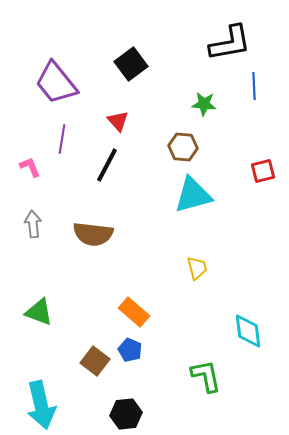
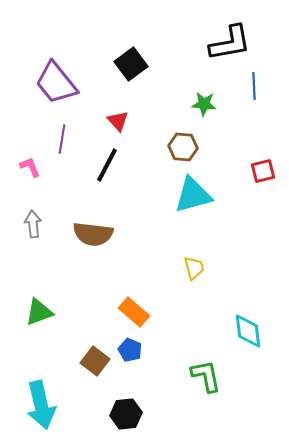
yellow trapezoid: moved 3 px left
green triangle: rotated 40 degrees counterclockwise
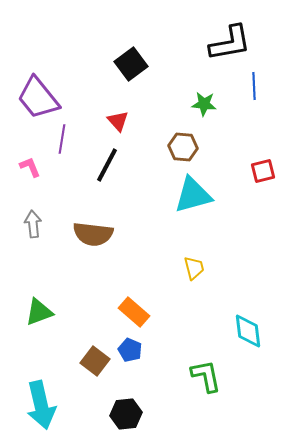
purple trapezoid: moved 18 px left, 15 px down
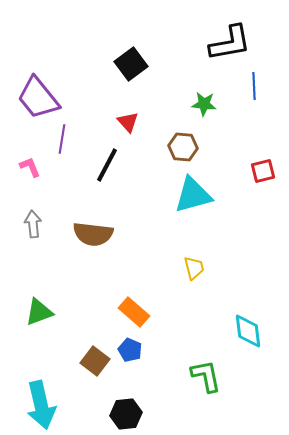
red triangle: moved 10 px right, 1 px down
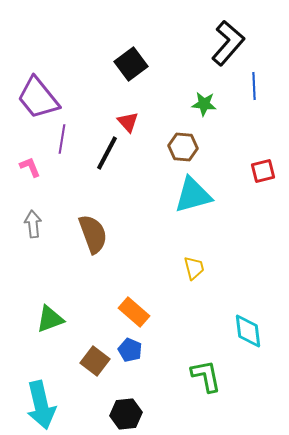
black L-shape: moved 2 px left; rotated 39 degrees counterclockwise
black line: moved 12 px up
brown semicircle: rotated 117 degrees counterclockwise
green triangle: moved 11 px right, 7 px down
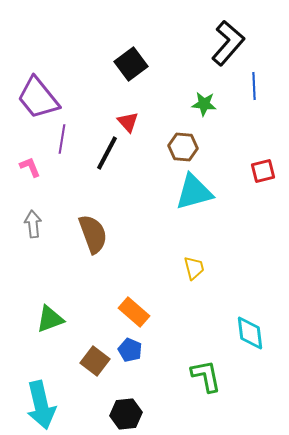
cyan triangle: moved 1 px right, 3 px up
cyan diamond: moved 2 px right, 2 px down
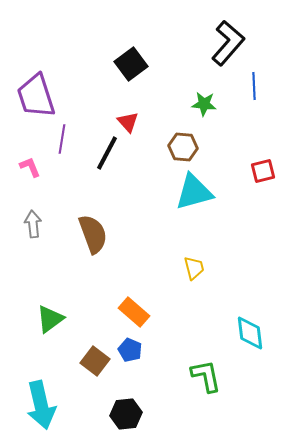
purple trapezoid: moved 2 px left, 2 px up; rotated 21 degrees clockwise
green triangle: rotated 16 degrees counterclockwise
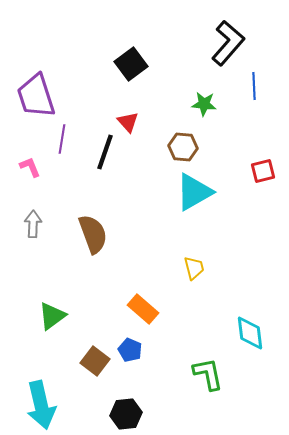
black line: moved 2 px left, 1 px up; rotated 9 degrees counterclockwise
cyan triangle: rotated 15 degrees counterclockwise
gray arrow: rotated 8 degrees clockwise
orange rectangle: moved 9 px right, 3 px up
green triangle: moved 2 px right, 3 px up
green L-shape: moved 2 px right, 2 px up
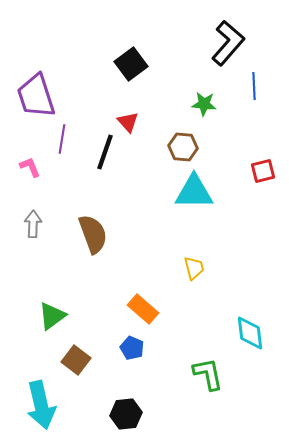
cyan triangle: rotated 30 degrees clockwise
blue pentagon: moved 2 px right, 2 px up
brown square: moved 19 px left, 1 px up
